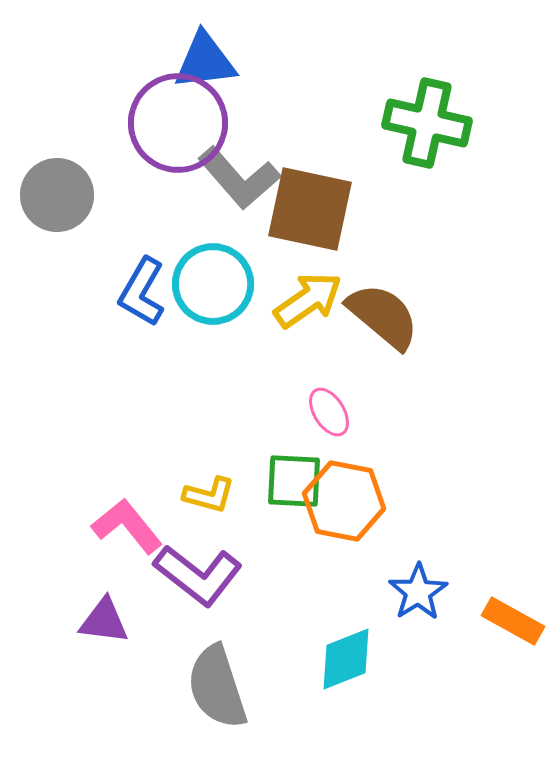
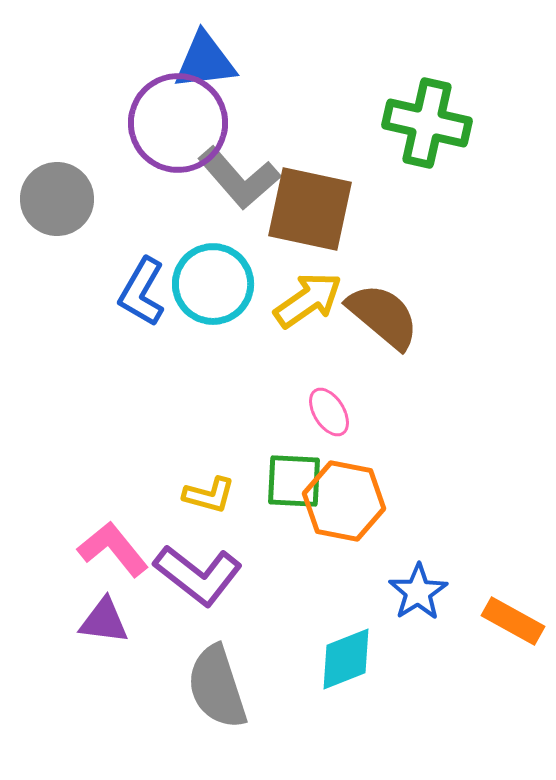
gray circle: moved 4 px down
pink L-shape: moved 14 px left, 23 px down
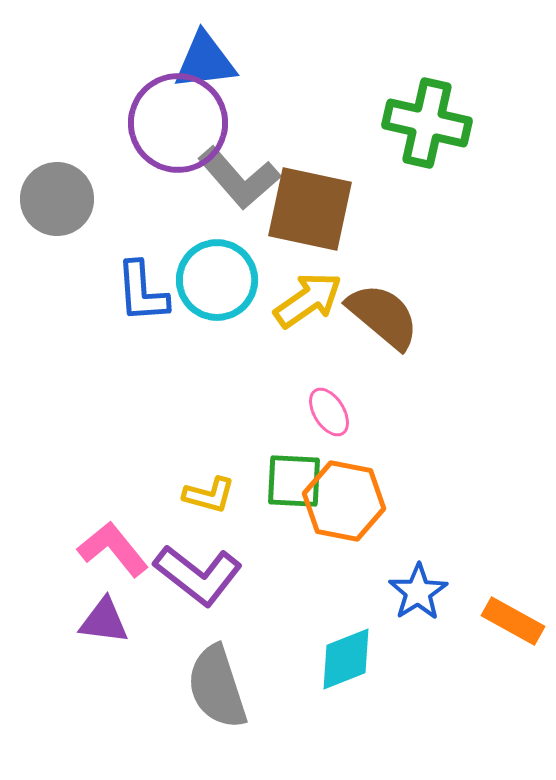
cyan circle: moved 4 px right, 4 px up
blue L-shape: rotated 34 degrees counterclockwise
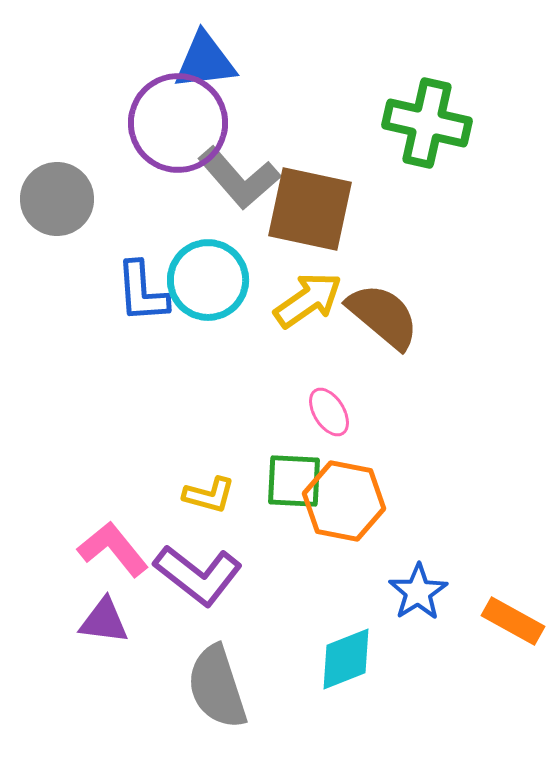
cyan circle: moved 9 px left
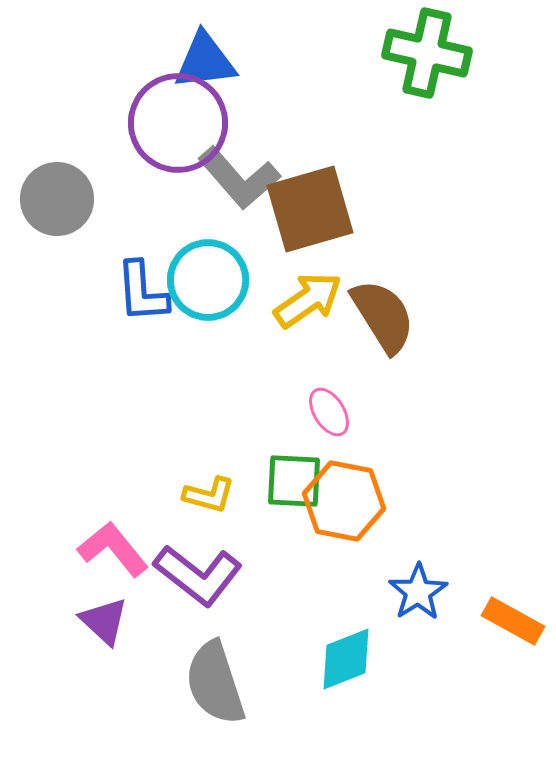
green cross: moved 70 px up
brown square: rotated 28 degrees counterclockwise
brown semicircle: rotated 18 degrees clockwise
purple triangle: rotated 36 degrees clockwise
gray semicircle: moved 2 px left, 4 px up
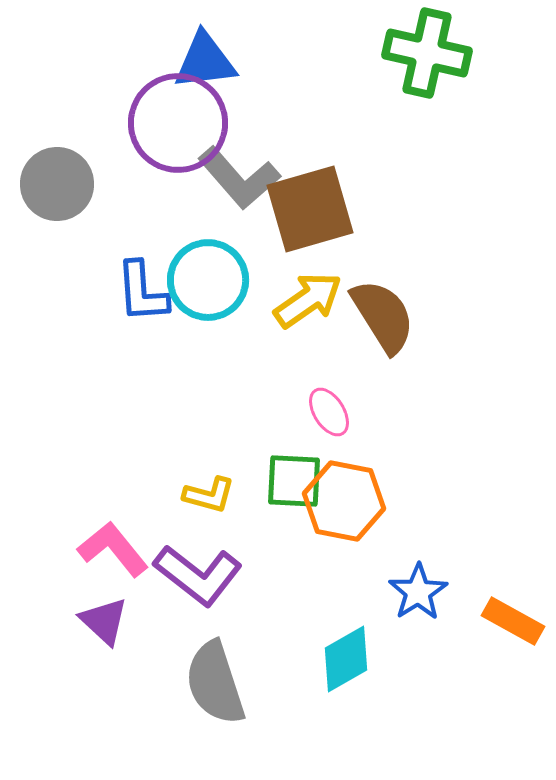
gray circle: moved 15 px up
cyan diamond: rotated 8 degrees counterclockwise
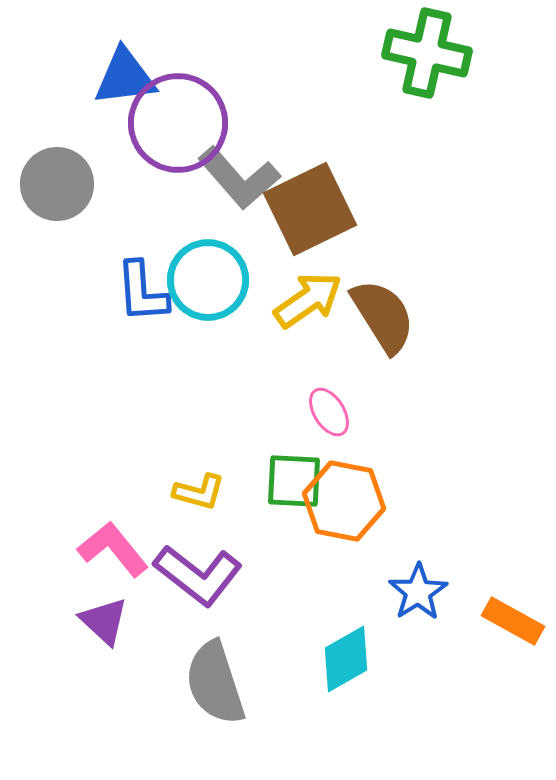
blue triangle: moved 80 px left, 16 px down
brown square: rotated 10 degrees counterclockwise
yellow L-shape: moved 10 px left, 3 px up
